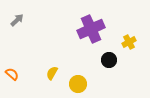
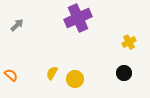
gray arrow: moved 5 px down
purple cross: moved 13 px left, 11 px up
black circle: moved 15 px right, 13 px down
orange semicircle: moved 1 px left, 1 px down
yellow circle: moved 3 px left, 5 px up
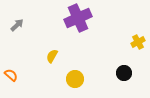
yellow cross: moved 9 px right
yellow semicircle: moved 17 px up
